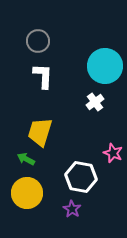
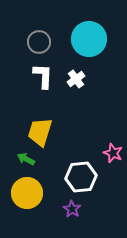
gray circle: moved 1 px right, 1 px down
cyan circle: moved 16 px left, 27 px up
white cross: moved 19 px left, 23 px up
white hexagon: rotated 16 degrees counterclockwise
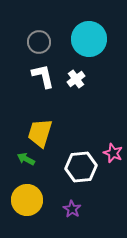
white L-shape: rotated 16 degrees counterclockwise
yellow trapezoid: moved 1 px down
white hexagon: moved 10 px up
yellow circle: moved 7 px down
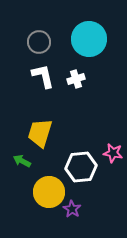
white cross: rotated 18 degrees clockwise
pink star: rotated 12 degrees counterclockwise
green arrow: moved 4 px left, 2 px down
yellow circle: moved 22 px right, 8 px up
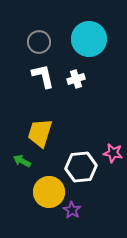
purple star: moved 1 px down
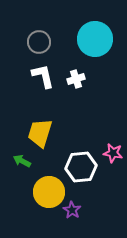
cyan circle: moved 6 px right
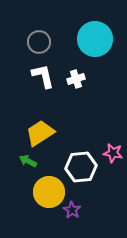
yellow trapezoid: rotated 40 degrees clockwise
green arrow: moved 6 px right
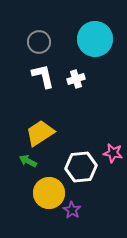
yellow circle: moved 1 px down
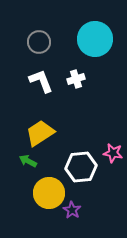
white L-shape: moved 2 px left, 5 px down; rotated 8 degrees counterclockwise
